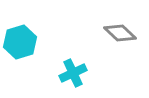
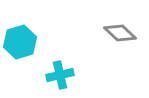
cyan cross: moved 13 px left, 2 px down; rotated 12 degrees clockwise
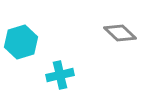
cyan hexagon: moved 1 px right
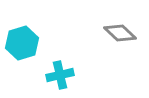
cyan hexagon: moved 1 px right, 1 px down
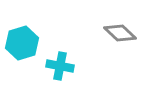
cyan cross: moved 9 px up; rotated 24 degrees clockwise
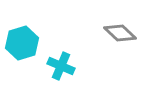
cyan cross: moved 1 px right; rotated 12 degrees clockwise
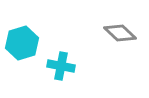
cyan cross: rotated 12 degrees counterclockwise
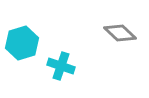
cyan cross: rotated 8 degrees clockwise
